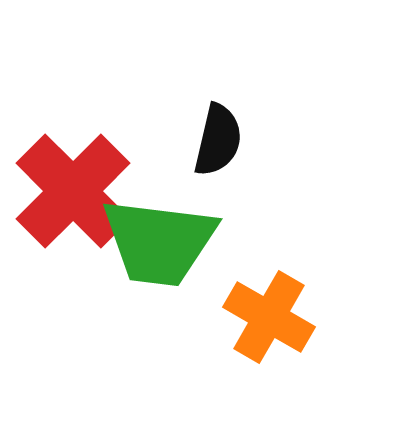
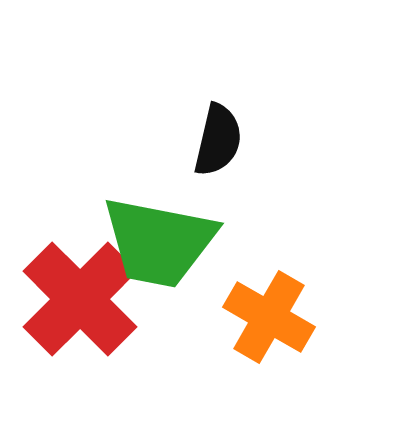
red cross: moved 7 px right, 108 px down
green trapezoid: rotated 4 degrees clockwise
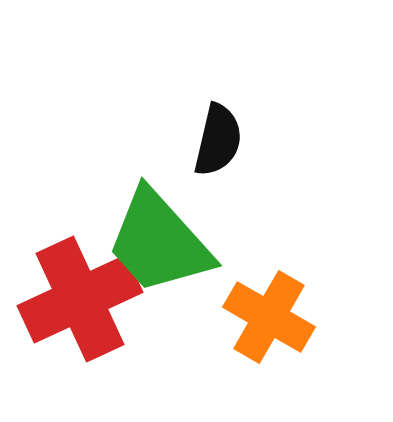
green trapezoid: rotated 37 degrees clockwise
red cross: rotated 20 degrees clockwise
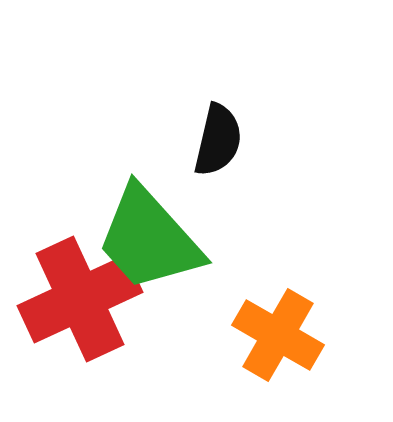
green trapezoid: moved 10 px left, 3 px up
orange cross: moved 9 px right, 18 px down
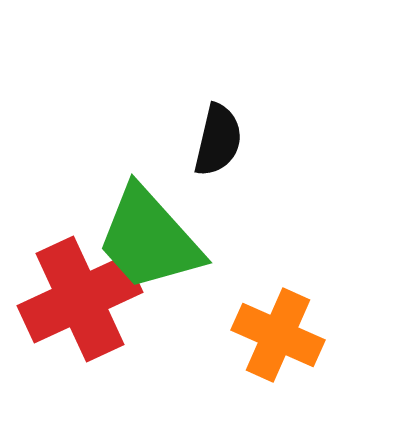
orange cross: rotated 6 degrees counterclockwise
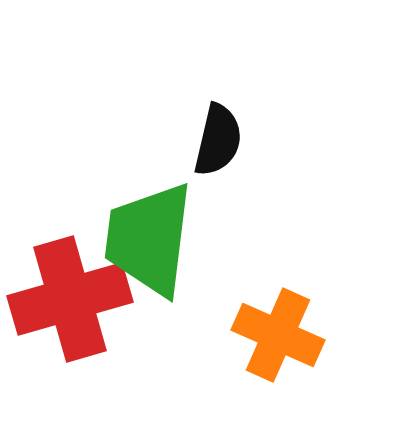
green trapezoid: rotated 49 degrees clockwise
red cross: moved 10 px left; rotated 9 degrees clockwise
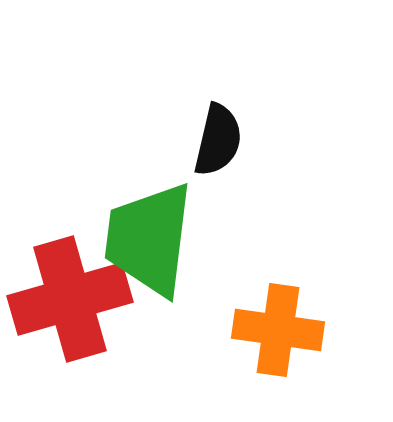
orange cross: moved 5 px up; rotated 16 degrees counterclockwise
